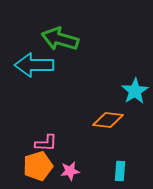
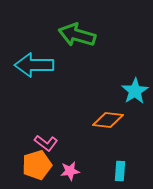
green arrow: moved 17 px right, 4 px up
pink L-shape: rotated 35 degrees clockwise
orange pentagon: moved 1 px left, 1 px up
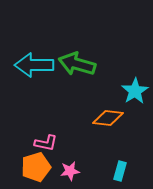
green arrow: moved 29 px down
orange diamond: moved 2 px up
pink L-shape: rotated 25 degrees counterclockwise
orange pentagon: moved 1 px left, 2 px down
cyan rectangle: rotated 12 degrees clockwise
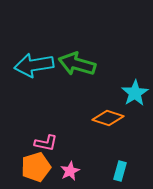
cyan arrow: rotated 9 degrees counterclockwise
cyan star: moved 2 px down
orange diamond: rotated 12 degrees clockwise
pink star: rotated 18 degrees counterclockwise
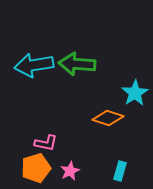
green arrow: rotated 12 degrees counterclockwise
orange pentagon: moved 1 px down
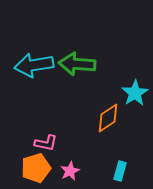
orange diamond: rotated 52 degrees counterclockwise
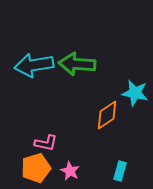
cyan star: rotated 28 degrees counterclockwise
orange diamond: moved 1 px left, 3 px up
pink star: rotated 18 degrees counterclockwise
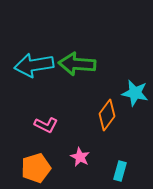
orange diamond: rotated 20 degrees counterclockwise
pink L-shape: moved 18 px up; rotated 15 degrees clockwise
pink star: moved 10 px right, 14 px up
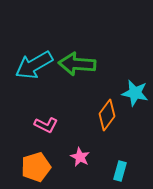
cyan arrow: rotated 21 degrees counterclockwise
orange pentagon: moved 1 px up
